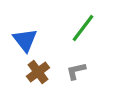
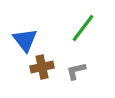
brown cross: moved 4 px right, 5 px up; rotated 25 degrees clockwise
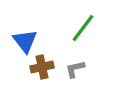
blue triangle: moved 1 px down
gray L-shape: moved 1 px left, 2 px up
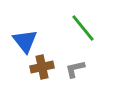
green line: rotated 76 degrees counterclockwise
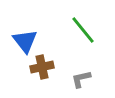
green line: moved 2 px down
gray L-shape: moved 6 px right, 10 px down
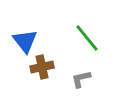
green line: moved 4 px right, 8 px down
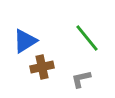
blue triangle: rotated 36 degrees clockwise
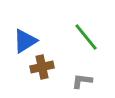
green line: moved 1 px left, 1 px up
gray L-shape: moved 1 px right, 2 px down; rotated 20 degrees clockwise
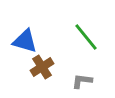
blue triangle: rotated 48 degrees clockwise
brown cross: rotated 20 degrees counterclockwise
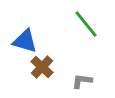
green line: moved 13 px up
brown cross: rotated 15 degrees counterclockwise
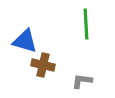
green line: rotated 36 degrees clockwise
brown cross: moved 1 px right, 2 px up; rotated 30 degrees counterclockwise
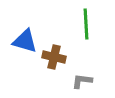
brown cross: moved 11 px right, 8 px up
